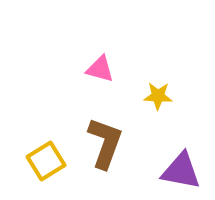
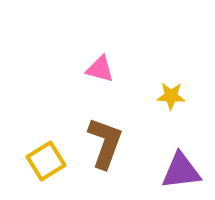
yellow star: moved 13 px right
purple triangle: rotated 18 degrees counterclockwise
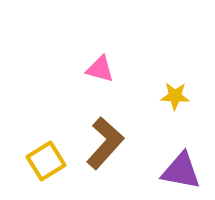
yellow star: moved 4 px right
brown L-shape: rotated 22 degrees clockwise
purple triangle: rotated 18 degrees clockwise
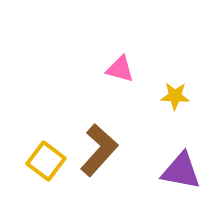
pink triangle: moved 20 px right
brown L-shape: moved 6 px left, 7 px down
yellow square: rotated 21 degrees counterclockwise
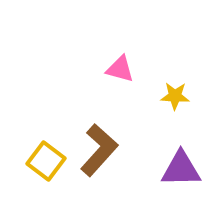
purple triangle: moved 2 px up; rotated 12 degrees counterclockwise
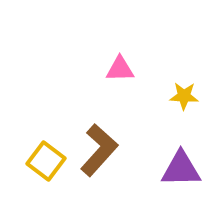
pink triangle: rotated 16 degrees counterclockwise
yellow star: moved 9 px right
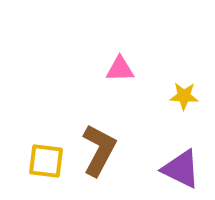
brown L-shape: rotated 14 degrees counterclockwise
yellow square: rotated 30 degrees counterclockwise
purple triangle: rotated 27 degrees clockwise
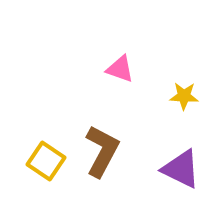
pink triangle: rotated 20 degrees clockwise
brown L-shape: moved 3 px right, 1 px down
yellow square: rotated 27 degrees clockwise
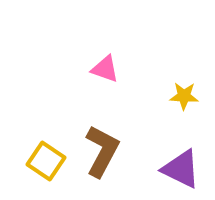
pink triangle: moved 15 px left
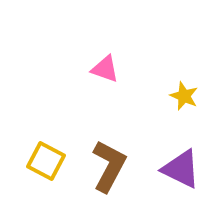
yellow star: rotated 20 degrees clockwise
brown L-shape: moved 7 px right, 15 px down
yellow square: rotated 6 degrees counterclockwise
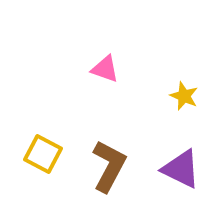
yellow square: moved 3 px left, 7 px up
